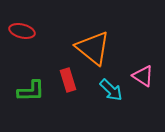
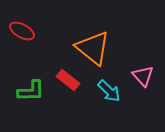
red ellipse: rotated 15 degrees clockwise
pink triangle: rotated 15 degrees clockwise
red rectangle: rotated 35 degrees counterclockwise
cyan arrow: moved 2 px left, 1 px down
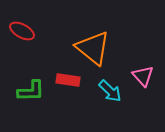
red rectangle: rotated 30 degrees counterclockwise
cyan arrow: moved 1 px right
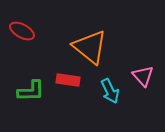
orange triangle: moved 3 px left, 1 px up
cyan arrow: rotated 20 degrees clockwise
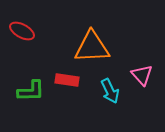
orange triangle: moved 2 px right; rotated 42 degrees counterclockwise
pink triangle: moved 1 px left, 1 px up
red rectangle: moved 1 px left
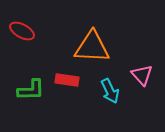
orange triangle: rotated 6 degrees clockwise
green L-shape: moved 1 px up
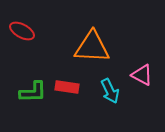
pink triangle: rotated 20 degrees counterclockwise
red rectangle: moved 7 px down
green L-shape: moved 2 px right, 2 px down
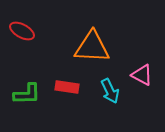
green L-shape: moved 6 px left, 2 px down
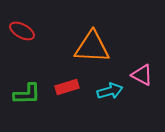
red rectangle: rotated 25 degrees counterclockwise
cyan arrow: rotated 80 degrees counterclockwise
